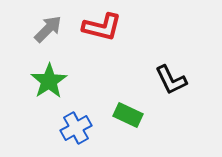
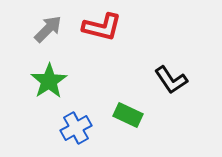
black L-shape: rotated 8 degrees counterclockwise
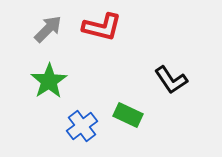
blue cross: moved 6 px right, 2 px up; rotated 8 degrees counterclockwise
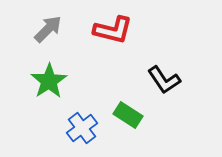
red L-shape: moved 11 px right, 3 px down
black L-shape: moved 7 px left
green rectangle: rotated 8 degrees clockwise
blue cross: moved 2 px down
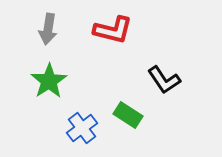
gray arrow: rotated 144 degrees clockwise
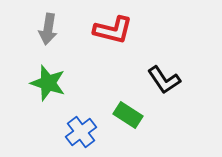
green star: moved 1 px left, 2 px down; rotated 21 degrees counterclockwise
blue cross: moved 1 px left, 4 px down
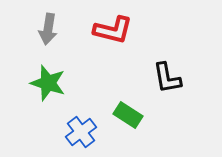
black L-shape: moved 3 px right, 2 px up; rotated 24 degrees clockwise
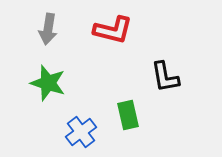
black L-shape: moved 2 px left, 1 px up
green rectangle: rotated 44 degrees clockwise
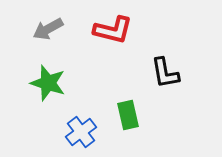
gray arrow: rotated 52 degrees clockwise
black L-shape: moved 4 px up
